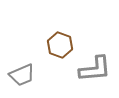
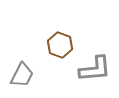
gray trapezoid: rotated 40 degrees counterclockwise
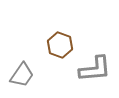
gray trapezoid: rotated 8 degrees clockwise
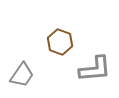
brown hexagon: moved 3 px up
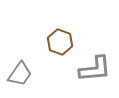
gray trapezoid: moved 2 px left, 1 px up
